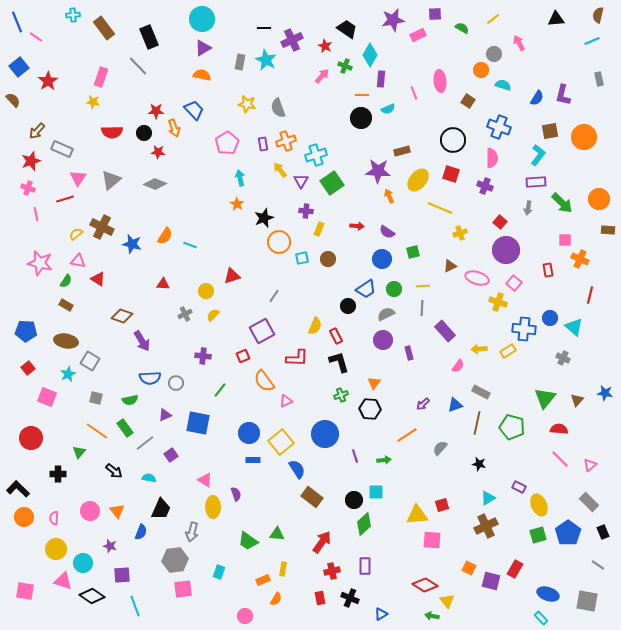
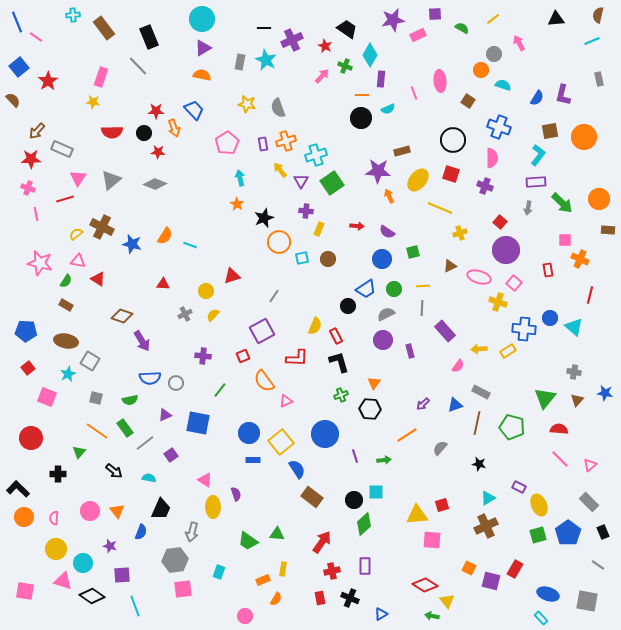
red star at (31, 161): moved 2 px up; rotated 18 degrees clockwise
pink ellipse at (477, 278): moved 2 px right, 1 px up
purple rectangle at (409, 353): moved 1 px right, 2 px up
gray cross at (563, 358): moved 11 px right, 14 px down; rotated 16 degrees counterclockwise
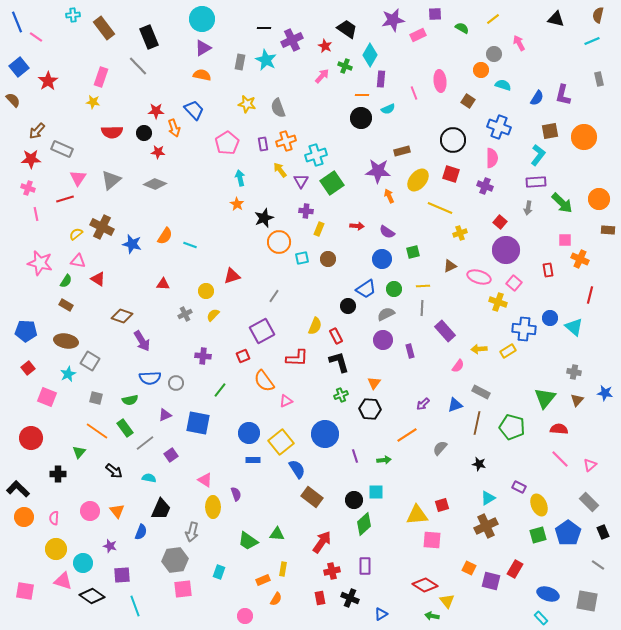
black triangle at (556, 19): rotated 18 degrees clockwise
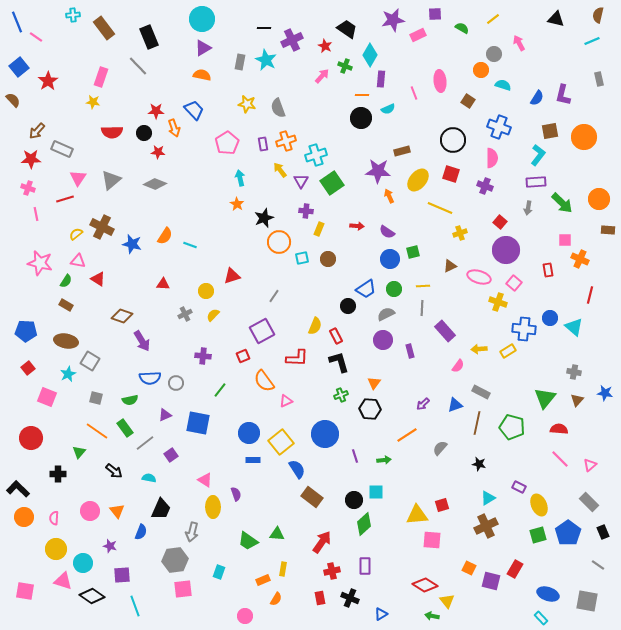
blue circle at (382, 259): moved 8 px right
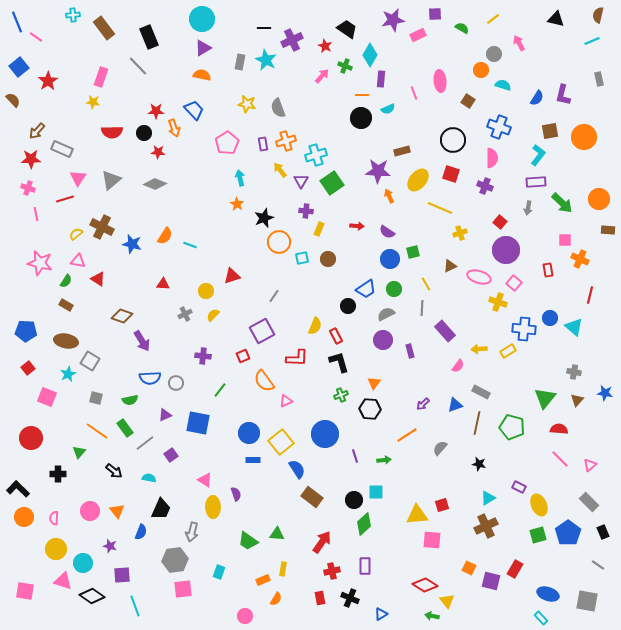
yellow line at (423, 286): moved 3 px right, 2 px up; rotated 64 degrees clockwise
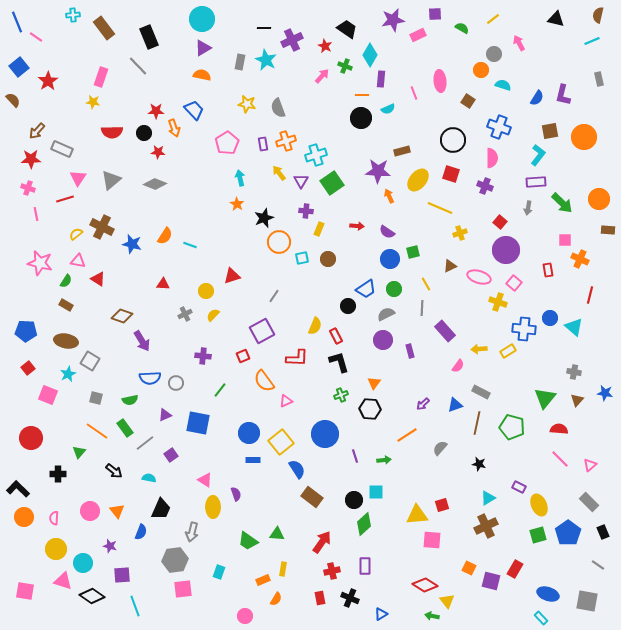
yellow arrow at (280, 170): moved 1 px left, 3 px down
pink square at (47, 397): moved 1 px right, 2 px up
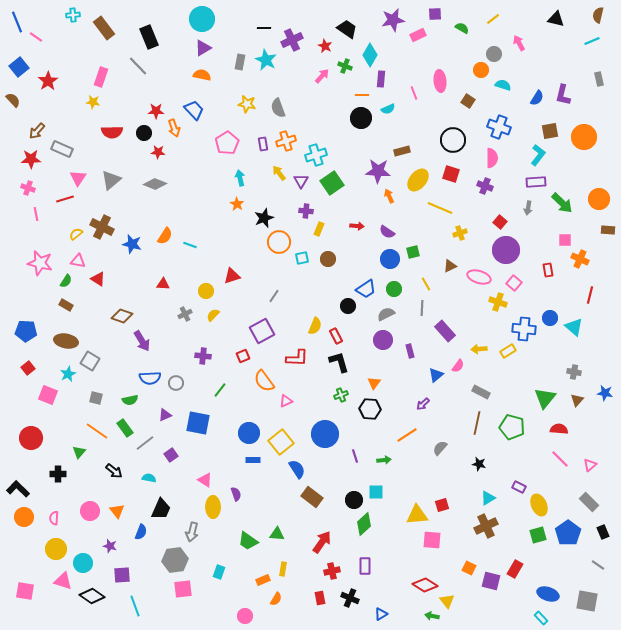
blue triangle at (455, 405): moved 19 px left, 30 px up; rotated 21 degrees counterclockwise
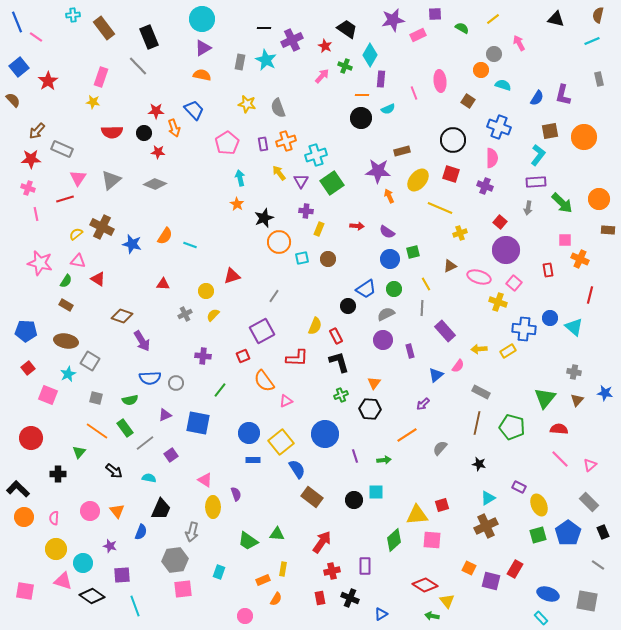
green diamond at (364, 524): moved 30 px right, 16 px down
